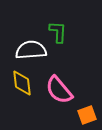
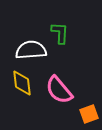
green L-shape: moved 2 px right, 1 px down
orange square: moved 2 px right, 1 px up
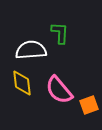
orange square: moved 9 px up
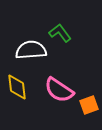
green L-shape: rotated 40 degrees counterclockwise
yellow diamond: moved 5 px left, 4 px down
pink semicircle: rotated 16 degrees counterclockwise
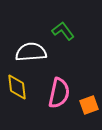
green L-shape: moved 3 px right, 2 px up
white semicircle: moved 2 px down
pink semicircle: moved 3 px down; rotated 112 degrees counterclockwise
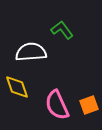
green L-shape: moved 1 px left, 1 px up
yellow diamond: rotated 12 degrees counterclockwise
pink semicircle: moved 2 px left, 12 px down; rotated 144 degrees clockwise
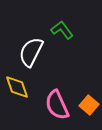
white semicircle: rotated 60 degrees counterclockwise
orange square: rotated 30 degrees counterclockwise
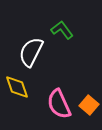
pink semicircle: moved 2 px right, 1 px up
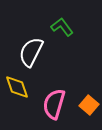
green L-shape: moved 3 px up
pink semicircle: moved 5 px left; rotated 40 degrees clockwise
